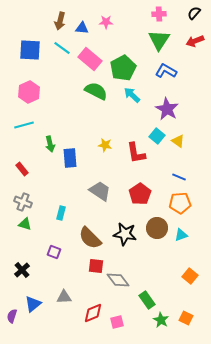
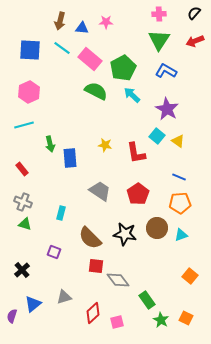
red pentagon at (140, 194): moved 2 px left
gray triangle at (64, 297): rotated 14 degrees counterclockwise
red diamond at (93, 313): rotated 20 degrees counterclockwise
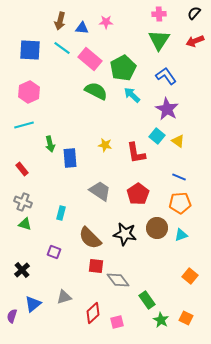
blue L-shape at (166, 71): moved 5 px down; rotated 25 degrees clockwise
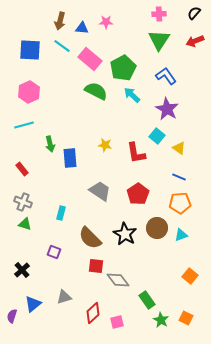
cyan line at (62, 48): moved 2 px up
yellow triangle at (178, 141): moved 1 px right, 7 px down
black star at (125, 234): rotated 20 degrees clockwise
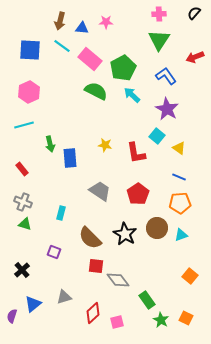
red arrow at (195, 41): moved 16 px down
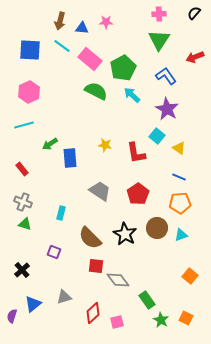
green arrow at (50, 144): rotated 70 degrees clockwise
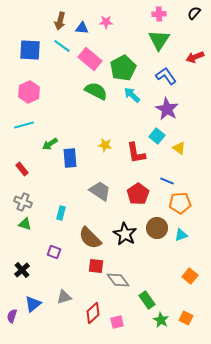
blue line at (179, 177): moved 12 px left, 4 px down
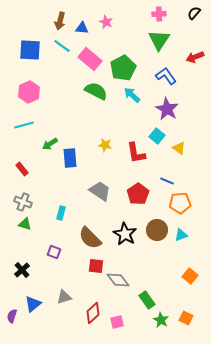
pink star at (106, 22): rotated 24 degrees clockwise
brown circle at (157, 228): moved 2 px down
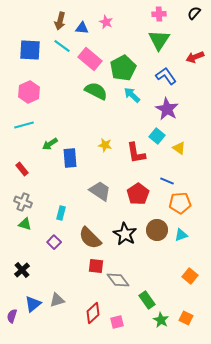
purple square at (54, 252): moved 10 px up; rotated 24 degrees clockwise
gray triangle at (64, 297): moved 7 px left, 3 px down
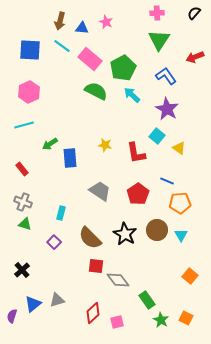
pink cross at (159, 14): moved 2 px left, 1 px up
cyan triangle at (181, 235): rotated 40 degrees counterclockwise
